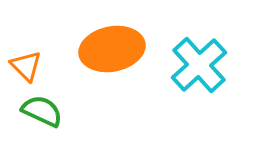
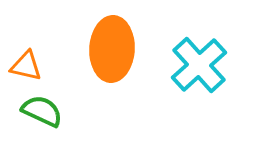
orange ellipse: rotated 76 degrees counterclockwise
orange triangle: rotated 32 degrees counterclockwise
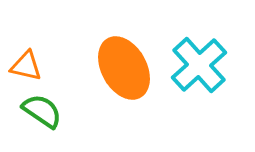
orange ellipse: moved 12 px right, 19 px down; rotated 32 degrees counterclockwise
green semicircle: rotated 9 degrees clockwise
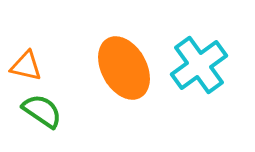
cyan cross: rotated 6 degrees clockwise
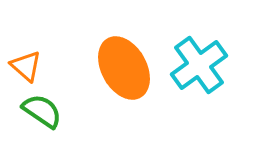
orange triangle: rotated 28 degrees clockwise
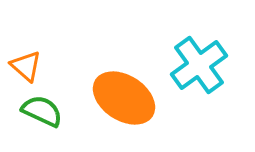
orange ellipse: moved 30 px down; rotated 28 degrees counterclockwise
green semicircle: rotated 9 degrees counterclockwise
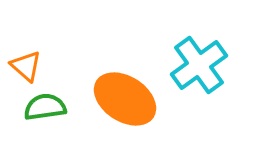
orange ellipse: moved 1 px right, 1 px down
green semicircle: moved 3 px right, 4 px up; rotated 33 degrees counterclockwise
